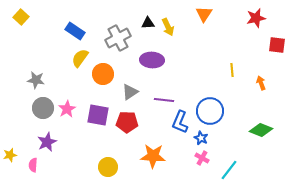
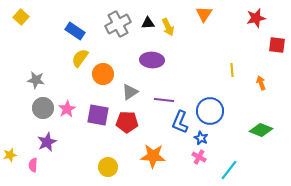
gray cross: moved 14 px up
pink cross: moved 3 px left, 1 px up
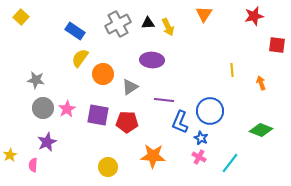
red star: moved 2 px left, 2 px up
gray triangle: moved 5 px up
yellow star: rotated 16 degrees counterclockwise
cyan line: moved 1 px right, 7 px up
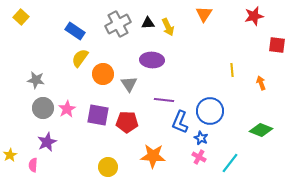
gray triangle: moved 1 px left, 3 px up; rotated 30 degrees counterclockwise
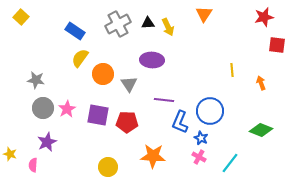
red star: moved 10 px right, 1 px down
yellow star: moved 1 px up; rotated 24 degrees counterclockwise
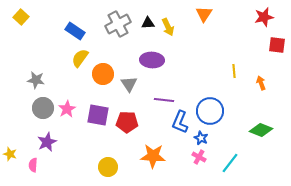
yellow line: moved 2 px right, 1 px down
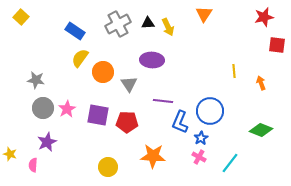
orange circle: moved 2 px up
purple line: moved 1 px left, 1 px down
blue star: rotated 16 degrees clockwise
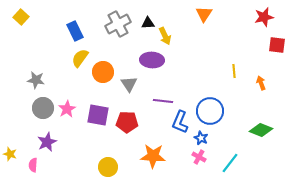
yellow arrow: moved 3 px left, 9 px down
blue rectangle: rotated 30 degrees clockwise
blue star: rotated 16 degrees counterclockwise
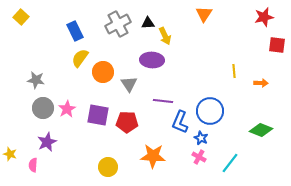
orange arrow: rotated 112 degrees clockwise
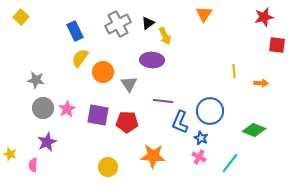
black triangle: rotated 32 degrees counterclockwise
green diamond: moved 7 px left
